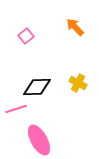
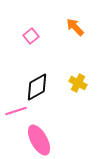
pink square: moved 5 px right
black diamond: rotated 28 degrees counterclockwise
pink line: moved 2 px down
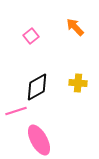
yellow cross: rotated 24 degrees counterclockwise
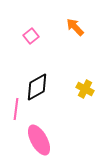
yellow cross: moved 7 px right, 6 px down; rotated 24 degrees clockwise
pink line: moved 2 px up; rotated 65 degrees counterclockwise
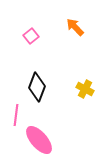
black diamond: rotated 40 degrees counterclockwise
pink line: moved 6 px down
pink ellipse: rotated 12 degrees counterclockwise
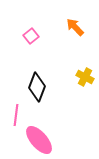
yellow cross: moved 12 px up
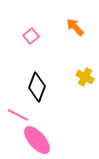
pink line: moved 2 px right; rotated 70 degrees counterclockwise
pink ellipse: moved 2 px left
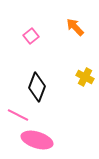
pink ellipse: rotated 32 degrees counterclockwise
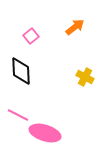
orange arrow: rotated 96 degrees clockwise
black diamond: moved 16 px left, 16 px up; rotated 24 degrees counterclockwise
pink ellipse: moved 8 px right, 7 px up
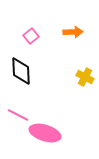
orange arrow: moved 2 px left, 5 px down; rotated 36 degrees clockwise
